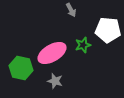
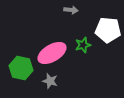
gray arrow: rotated 56 degrees counterclockwise
gray star: moved 5 px left
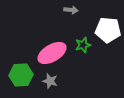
green hexagon: moved 7 px down; rotated 15 degrees counterclockwise
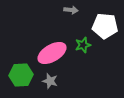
white pentagon: moved 3 px left, 4 px up
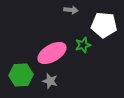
white pentagon: moved 1 px left, 1 px up
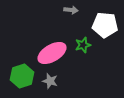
white pentagon: moved 1 px right
green hexagon: moved 1 px right, 1 px down; rotated 15 degrees counterclockwise
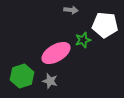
green star: moved 5 px up
pink ellipse: moved 4 px right
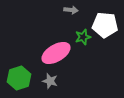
green star: moved 3 px up
green hexagon: moved 3 px left, 2 px down
